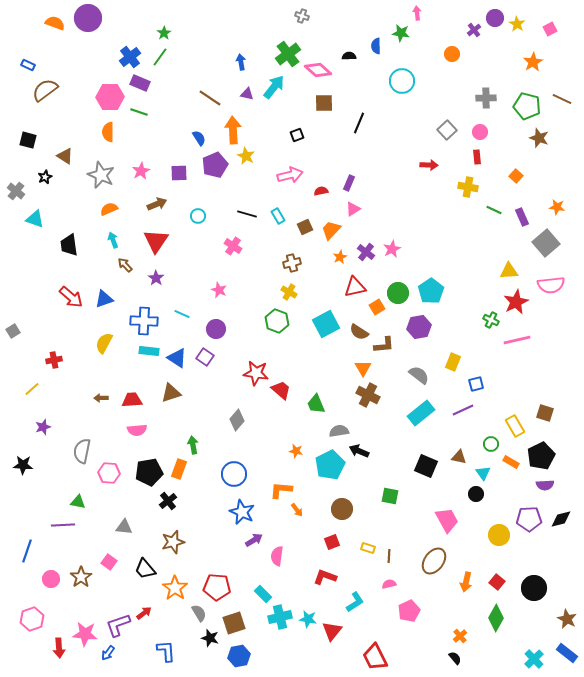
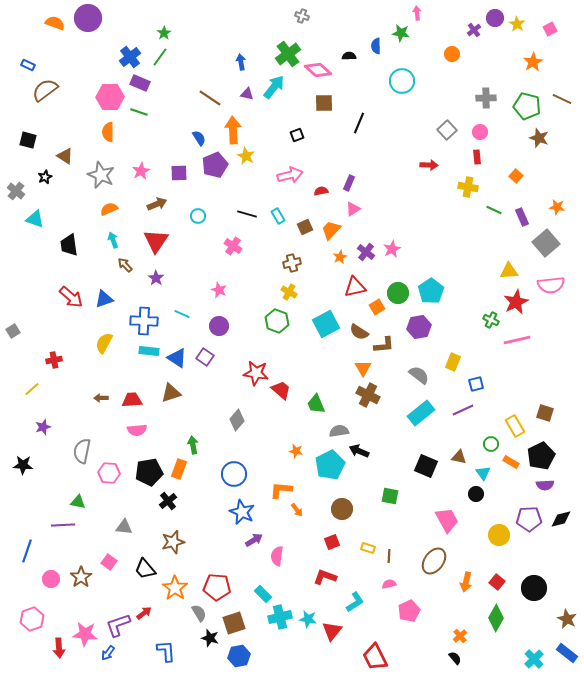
purple circle at (216, 329): moved 3 px right, 3 px up
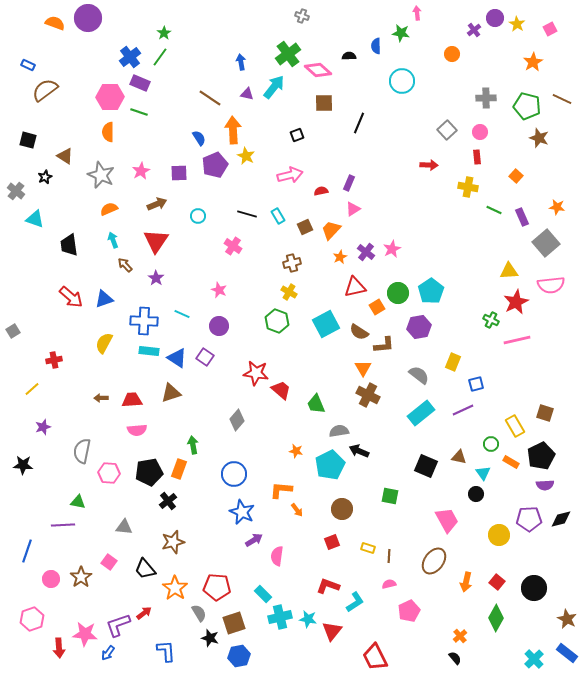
red L-shape at (325, 577): moved 3 px right, 9 px down
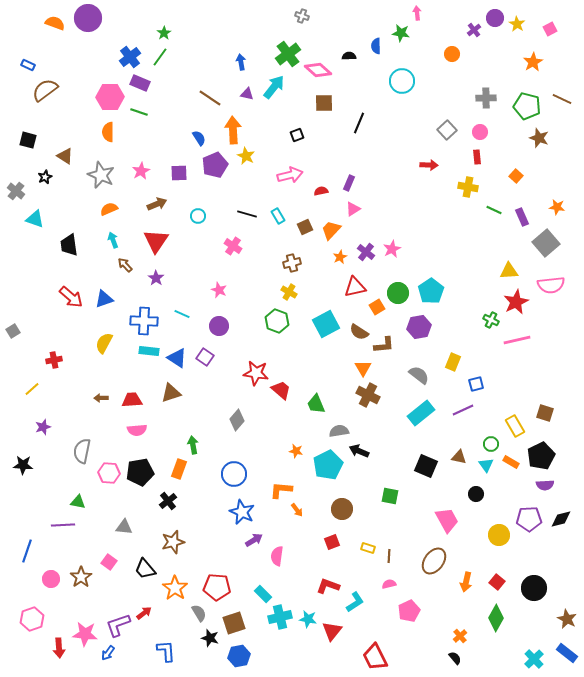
cyan pentagon at (330, 465): moved 2 px left
black pentagon at (149, 472): moved 9 px left
cyan triangle at (483, 473): moved 3 px right, 8 px up
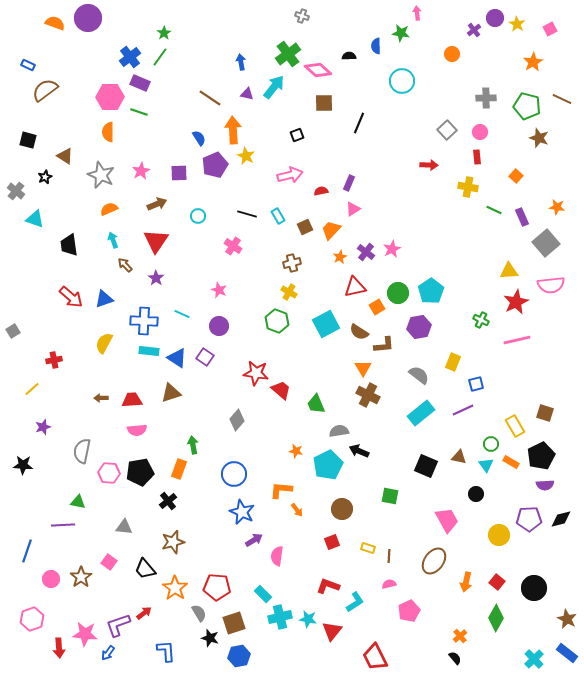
green cross at (491, 320): moved 10 px left
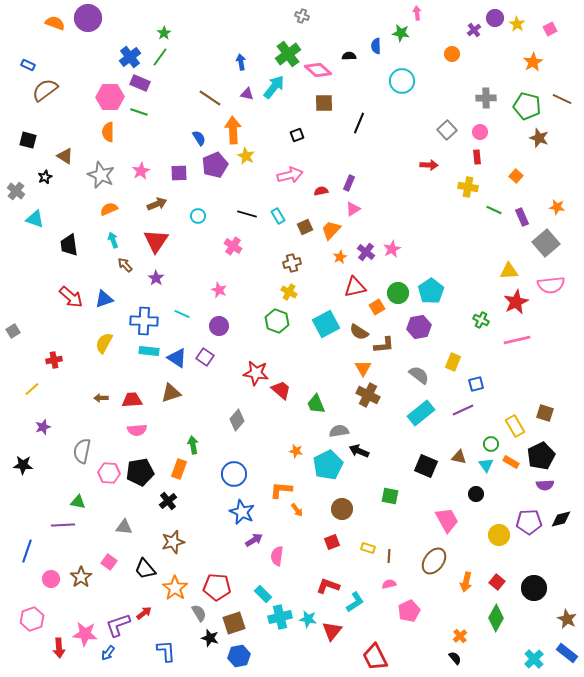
purple pentagon at (529, 519): moved 3 px down
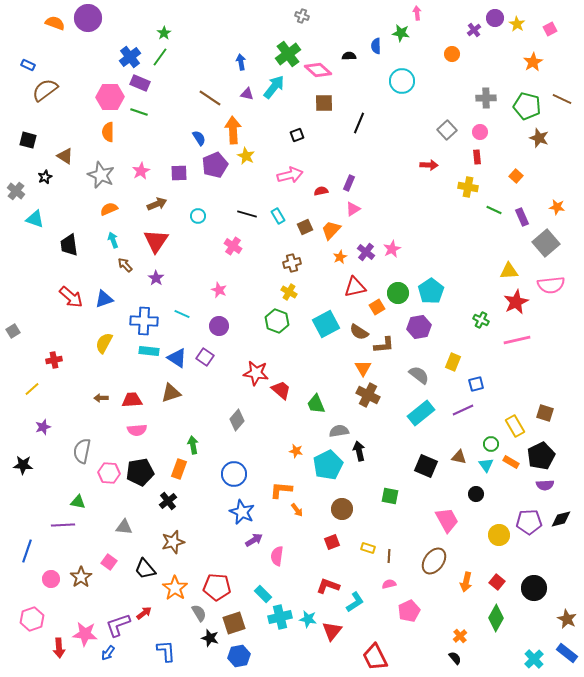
black arrow at (359, 451): rotated 54 degrees clockwise
